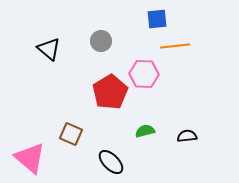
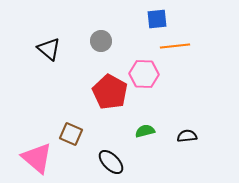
red pentagon: rotated 12 degrees counterclockwise
pink triangle: moved 7 px right
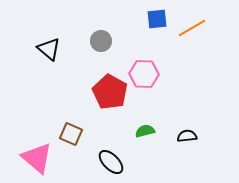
orange line: moved 17 px right, 18 px up; rotated 24 degrees counterclockwise
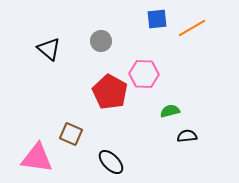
green semicircle: moved 25 px right, 20 px up
pink triangle: rotated 32 degrees counterclockwise
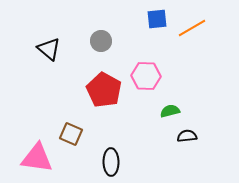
pink hexagon: moved 2 px right, 2 px down
red pentagon: moved 6 px left, 2 px up
black ellipse: rotated 44 degrees clockwise
